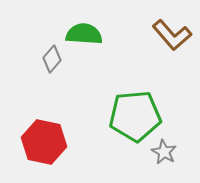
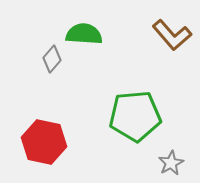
gray star: moved 7 px right, 11 px down; rotated 15 degrees clockwise
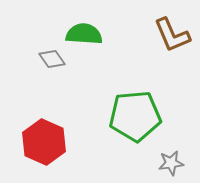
brown L-shape: rotated 18 degrees clockwise
gray diamond: rotated 76 degrees counterclockwise
red hexagon: rotated 12 degrees clockwise
gray star: rotated 20 degrees clockwise
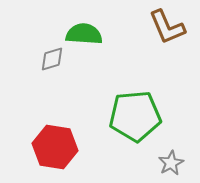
brown L-shape: moved 5 px left, 8 px up
gray diamond: rotated 72 degrees counterclockwise
red hexagon: moved 11 px right, 5 px down; rotated 15 degrees counterclockwise
gray star: rotated 20 degrees counterclockwise
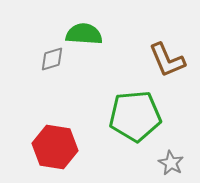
brown L-shape: moved 33 px down
gray star: rotated 15 degrees counterclockwise
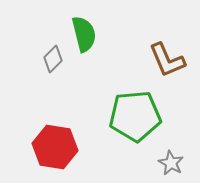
green semicircle: rotated 72 degrees clockwise
gray diamond: moved 1 px right; rotated 28 degrees counterclockwise
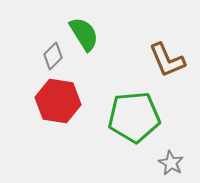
green semicircle: rotated 18 degrees counterclockwise
gray diamond: moved 3 px up
green pentagon: moved 1 px left, 1 px down
red hexagon: moved 3 px right, 46 px up
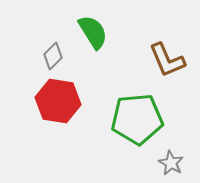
green semicircle: moved 9 px right, 2 px up
green pentagon: moved 3 px right, 2 px down
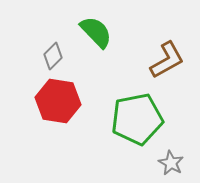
green semicircle: moved 3 px right; rotated 12 degrees counterclockwise
brown L-shape: rotated 96 degrees counterclockwise
green pentagon: rotated 6 degrees counterclockwise
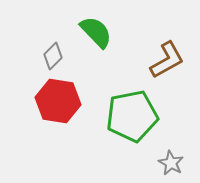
green pentagon: moved 5 px left, 3 px up
